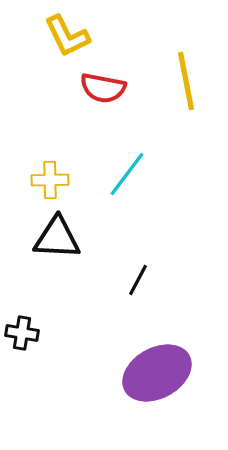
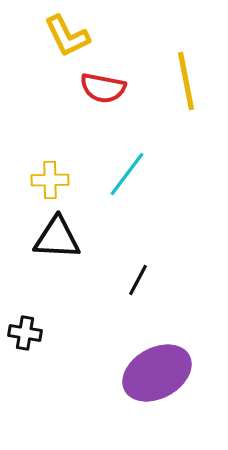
black cross: moved 3 px right
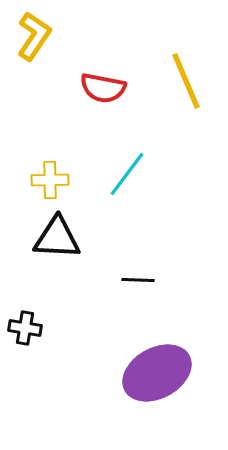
yellow L-shape: moved 33 px left; rotated 120 degrees counterclockwise
yellow line: rotated 12 degrees counterclockwise
black line: rotated 64 degrees clockwise
black cross: moved 5 px up
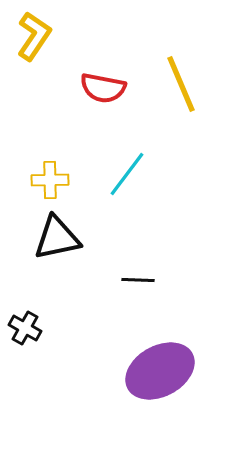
yellow line: moved 5 px left, 3 px down
black triangle: rotated 15 degrees counterclockwise
black cross: rotated 20 degrees clockwise
purple ellipse: moved 3 px right, 2 px up
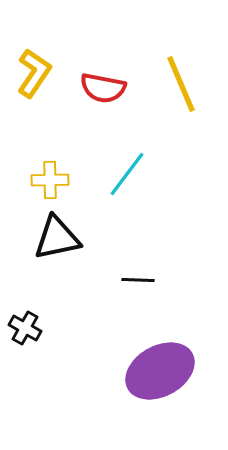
yellow L-shape: moved 37 px down
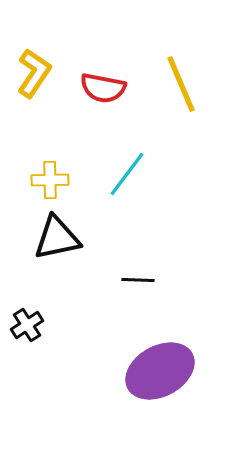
black cross: moved 2 px right, 3 px up; rotated 28 degrees clockwise
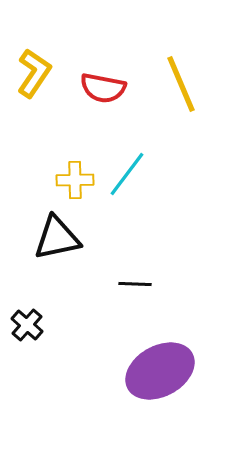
yellow cross: moved 25 px right
black line: moved 3 px left, 4 px down
black cross: rotated 16 degrees counterclockwise
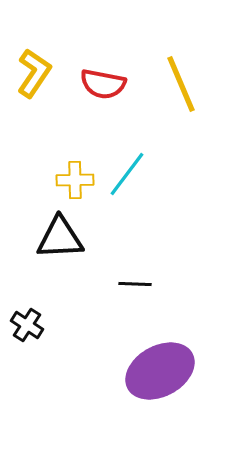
red semicircle: moved 4 px up
black triangle: moved 3 px right; rotated 9 degrees clockwise
black cross: rotated 8 degrees counterclockwise
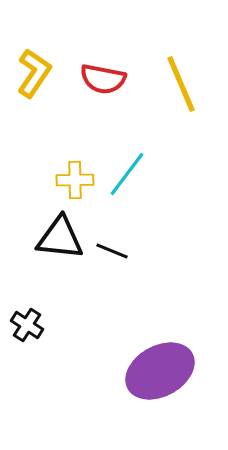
red semicircle: moved 5 px up
black triangle: rotated 9 degrees clockwise
black line: moved 23 px left, 33 px up; rotated 20 degrees clockwise
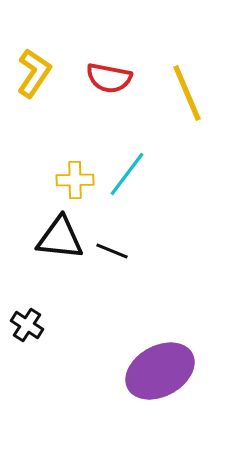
red semicircle: moved 6 px right, 1 px up
yellow line: moved 6 px right, 9 px down
